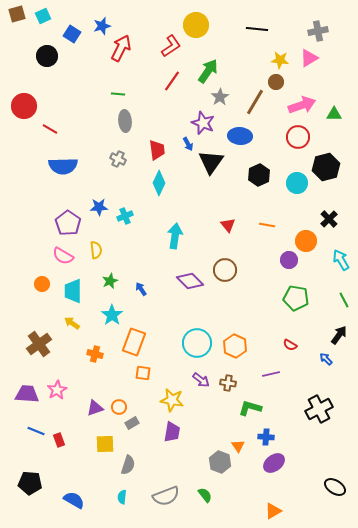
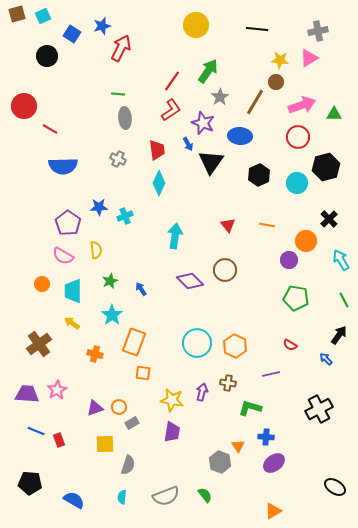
red L-shape at (171, 46): moved 64 px down
gray ellipse at (125, 121): moved 3 px up
purple arrow at (201, 380): moved 1 px right, 12 px down; rotated 114 degrees counterclockwise
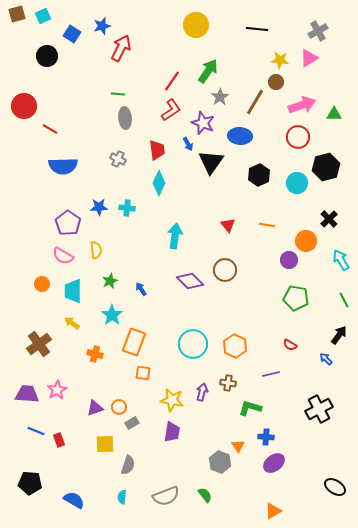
gray cross at (318, 31): rotated 18 degrees counterclockwise
cyan cross at (125, 216): moved 2 px right, 8 px up; rotated 28 degrees clockwise
cyan circle at (197, 343): moved 4 px left, 1 px down
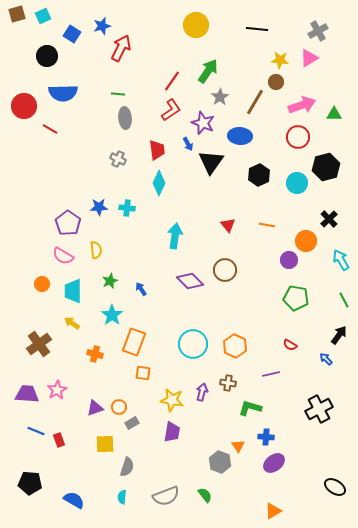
blue semicircle at (63, 166): moved 73 px up
gray semicircle at (128, 465): moved 1 px left, 2 px down
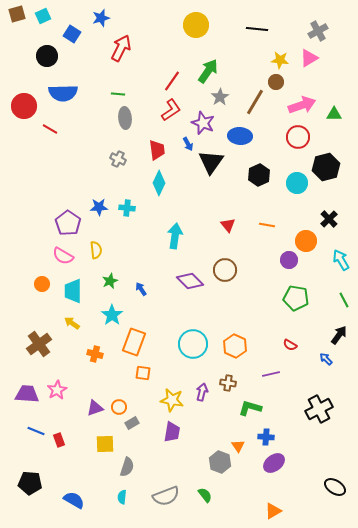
blue star at (102, 26): moved 1 px left, 8 px up
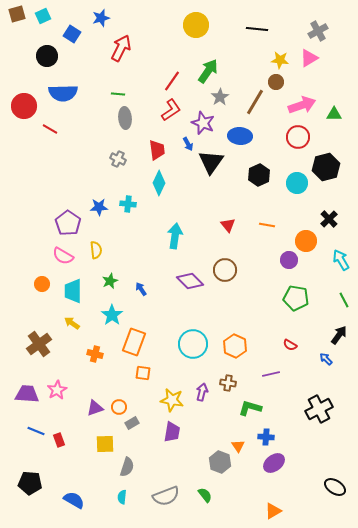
cyan cross at (127, 208): moved 1 px right, 4 px up
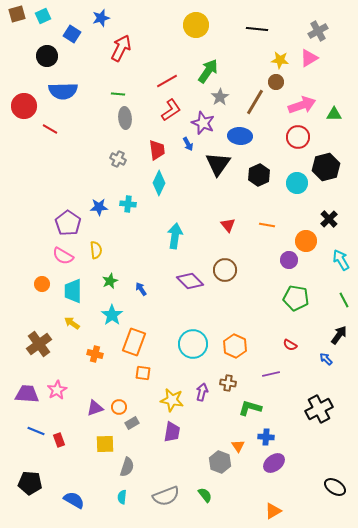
red line at (172, 81): moved 5 px left; rotated 25 degrees clockwise
blue semicircle at (63, 93): moved 2 px up
black triangle at (211, 162): moved 7 px right, 2 px down
